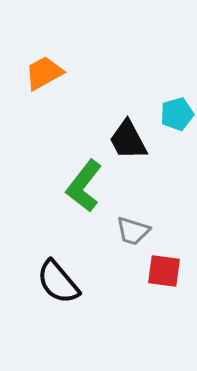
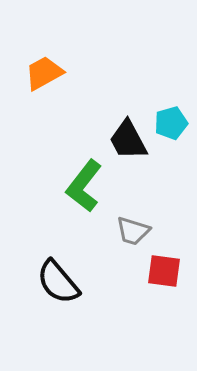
cyan pentagon: moved 6 px left, 9 px down
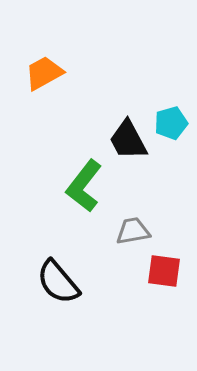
gray trapezoid: rotated 153 degrees clockwise
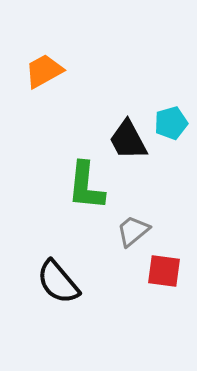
orange trapezoid: moved 2 px up
green L-shape: moved 2 px right; rotated 32 degrees counterclockwise
gray trapezoid: rotated 30 degrees counterclockwise
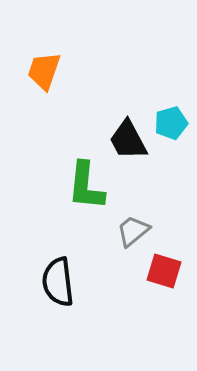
orange trapezoid: rotated 42 degrees counterclockwise
red square: rotated 9 degrees clockwise
black semicircle: rotated 33 degrees clockwise
